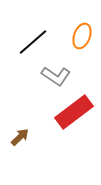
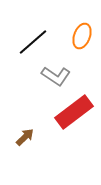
brown arrow: moved 5 px right
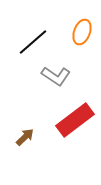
orange ellipse: moved 4 px up
red rectangle: moved 1 px right, 8 px down
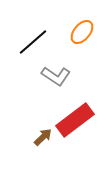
orange ellipse: rotated 20 degrees clockwise
brown arrow: moved 18 px right
